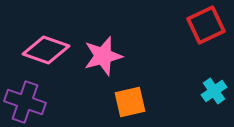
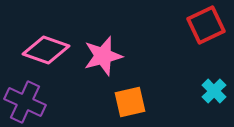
cyan cross: rotated 10 degrees counterclockwise
purple cross: rotated 6 degrees clockwise
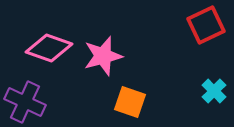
pink diamond: moved 3 px right, 2 px up
orange square: rotated 32 degrees clockwise
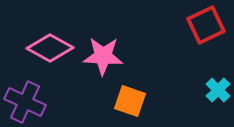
pink diamond: moved 1 px right; rotated 9 degrees clockwise
pink star: rotated 18 degrees clockwise
cyan cross: moved 4 px right, 1 px up
orange square: moved 1 px up
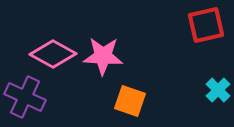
red square: rotated 12 degrees clockwise
pink diamond: moved 3 px right, 6 px down
purple cross: moved 5 px up
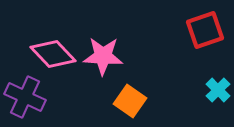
red square: moved 1 px left, 5 px down; rotated 6 degrees counterclockwise
pink diamond: rotated 18 degrees clockwise
orange square: rotated 16 degrees clockwise
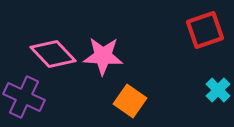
purple cross: moved 1 px left
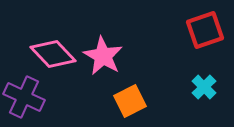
pink star: rotated 27 degrees clockwise
cyan cross: moved 14 px left, 3 px up
orange square: rotated 28 degrees clockwise
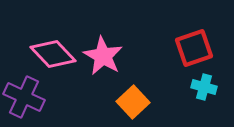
red square: moved 11 px left, 18 px down
cyan cross: rotated 30 degrees counterclockwise
orange square: moved 3 px right, 1 px down; rotated 16 degrees counterclockwise
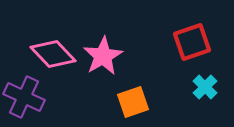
red square: moved 2 px left, 6 px up
pink star: rotated 12 degrees clockwise
cyan cross: moved 1 px right; rotated 30 degrees clockwise
orange square: rotated 24 degrees clockwise
